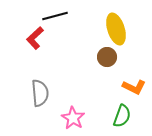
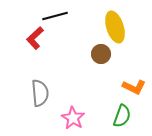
yellow ellipse: moved 1 px left, 2 px up
brown circle: moved 6 px left, 3 px up
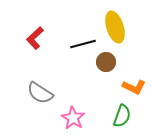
black line: moved 28 px right, 28 px down
brown circle: moved 5 px right, 8 px down
gray semicircle: rotated 128 degrees clockwise
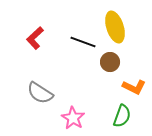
black line: moved 2 px up; rotated 35 degrees clockwise
brown circle: moved 4 px right
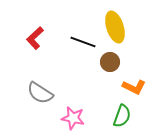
pink star: rotated 20 degrees counterclockwise
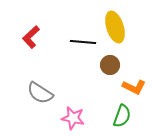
red L-shape: moved 4 px left, 1 px up
black line: rotated 15 degrees counterclockwise
brown circle: moved 3 px down
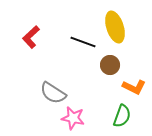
black line: rotated 15 degrees clockwise
gray semicircle: moved 13 px right
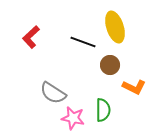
green semicircle: moved 19 px left, 6 px up; rotated 20 degrees counterclockwise
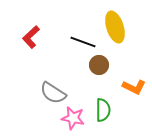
brown circle: moved 11 px left
